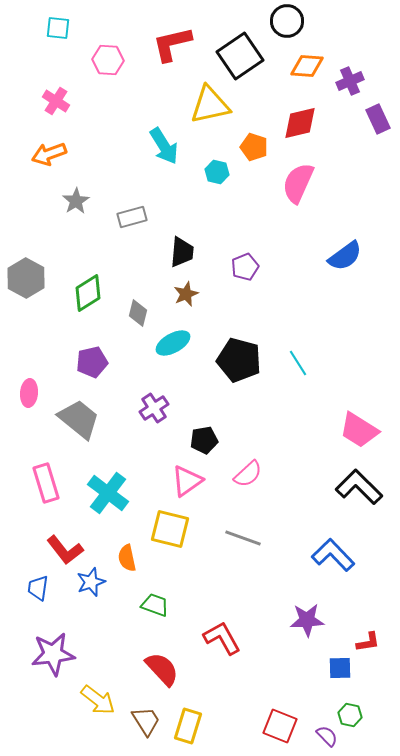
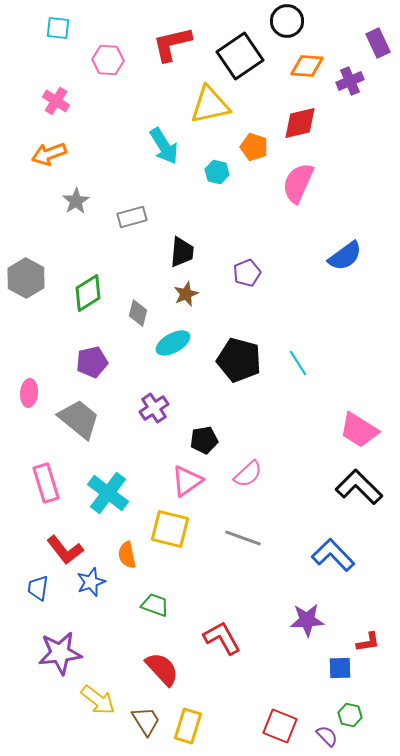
purple rectangle at (378, 119): moved 76 px up
purple pentagon at (245, 267): moved 2 px right, 6 px down
orange semicircle at (127, 558): moved 3 px up
purple star at (53, 654): moved 7 px right, 1 px up
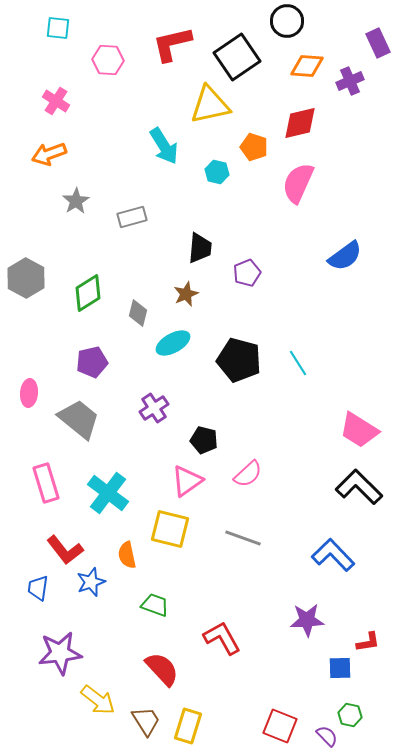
black square at (240, 56): moved 3 px left, 1 px down
black trapezoid at (182, 252): moved 18 px right, 4 px up
black pentagon at (204, 440): rotated 24 degrees clockwise
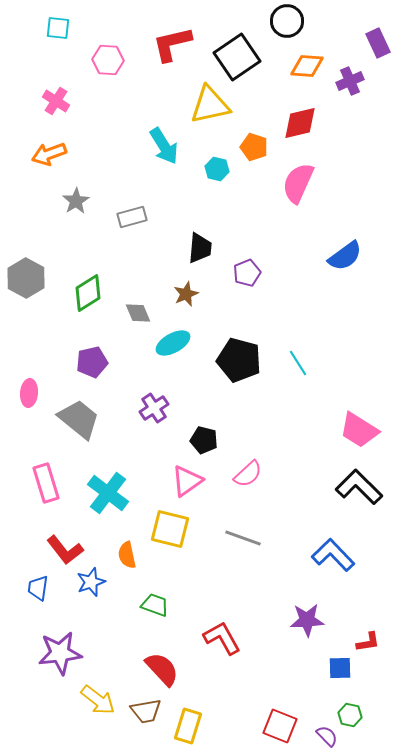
cyan hexagon at (217, 172): moved 3 px up
gray diamond at (138, 313): rotated 36 degrees counterclockwise
brown trapezoid at (146, 721): moved 10 px up; rotated 112 degrees clockwise
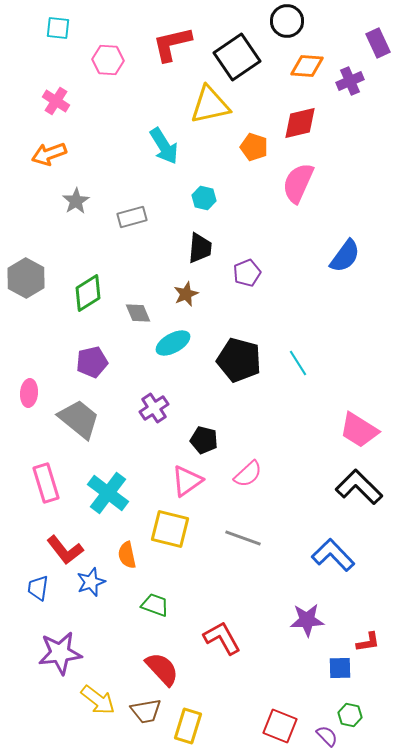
cyan hexagon at (217, 169): moved 13 px left, 29 px down
blue semicircle at (345, 256): rotated 18 degrees counterclockwise
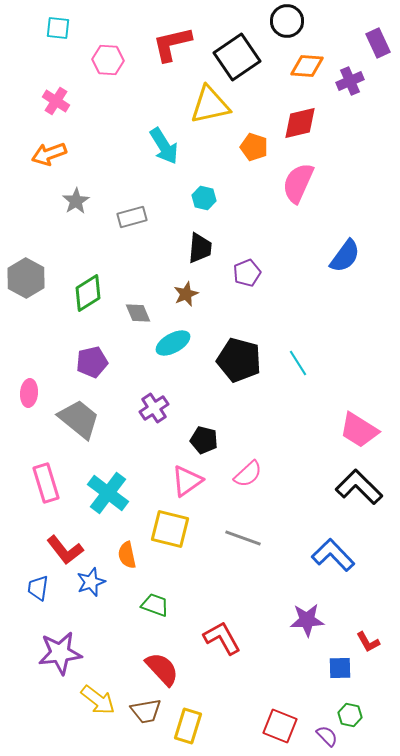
red L-shape at (368, 642): rotated 70 degrees clockwise
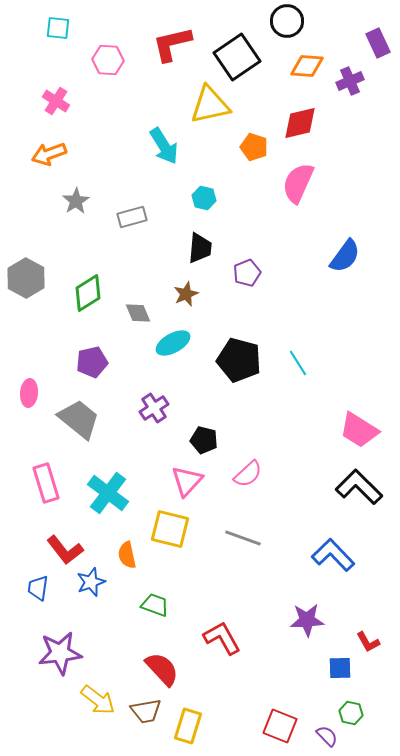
pink triangle at (187, 481): rotated 12 degrees counterclockwise
green hexagon at (350, 715): moved 1 px right, 2 px up
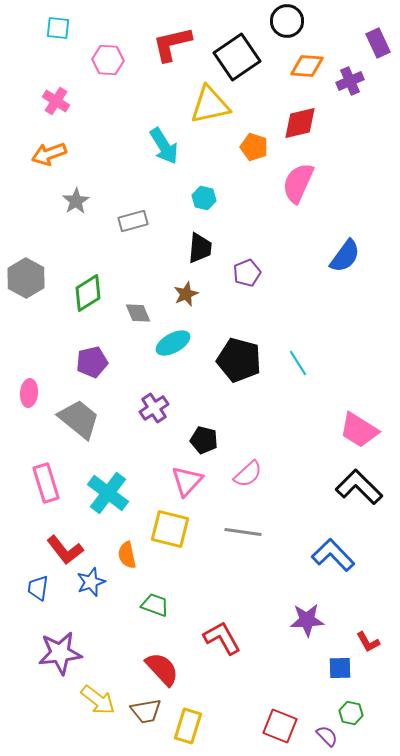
gray rectangle at (132, 217): moved 1 px right, 4 px down
gray line at (243, 538): moved 6 px up; rotated 12 degrees counterclockwise
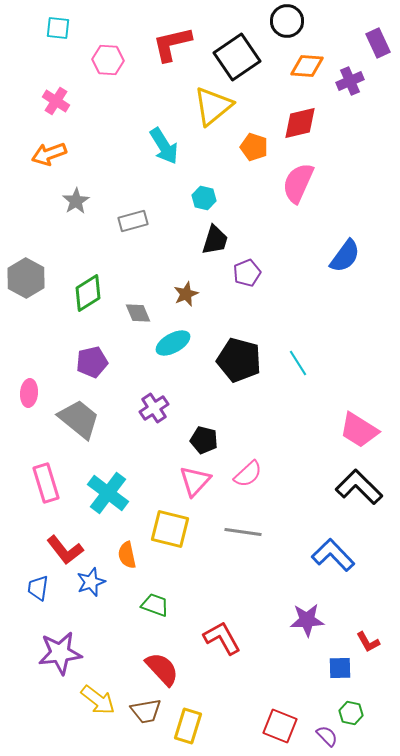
yellow triangle at (210, 105): moved 3 px right, 1 px down; rotated 27 degrees counterclockwise
black trapezoid at (200, 248): moved 15 px right, 8 px up; rotated 12 degrees clockwise
pink triangle at (187, 481): moved 8 px right
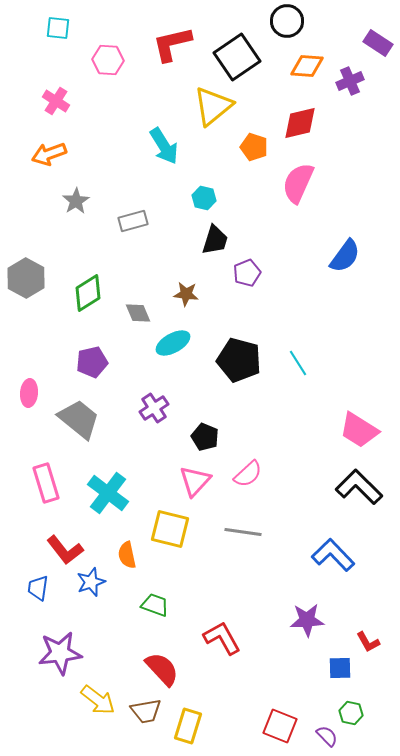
purple rectangle at (378, 43): rotated 32 degrees counterclockwise
brown star at (186, 294): rotated 30 degrees clockwise
black pentagon at (204, 440): moved 1 px right, 3 px up; rotated 8 degrees clockwise
